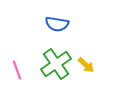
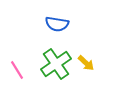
yellow arrow: moved 2 px up
pink line: rotated 12 degrees counterclockwise
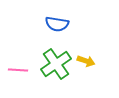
yellow arrow: moved 2 px up; rotated 24 degrees counterclockwise
pink line: moved 1 px right; rotated 54 degrees counterclockwise
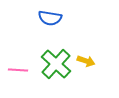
blue semicircle: moved 7 px left, 6 px up
green cross: rotated 12 degrees counterclockwise
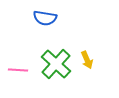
blue semicircle: moved 5 px left
yellow arrow: moved 1 px right, 1 px up; rotated 48 degrees clockwise
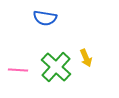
yellow arrow: moved 1 px left, 2 px up
green cross: moved 3 px down
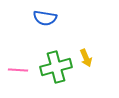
green cross: rotated 32 degrees clockwise
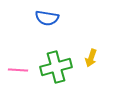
blue semicircle: moved 2 px right
yellow arrow: moved 5 px right; rotated 42 degrees clockwise
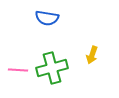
yellow arrow: moved 1 px right, 3 px up
green cross: moved 4 px left, 1 px down
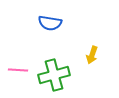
blue semicircle: moved 3 px right, 5 px down
green cross: moved 2 px right, 7 px down
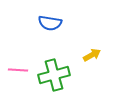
yellow arrow: rotated 138 degrees counterclockwise
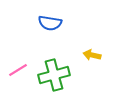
yellow arrow: rotated 138 degrees counterclockwise
pink line: rotated 36 degrees counterclockwise
